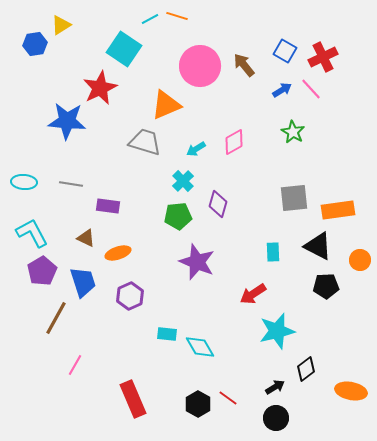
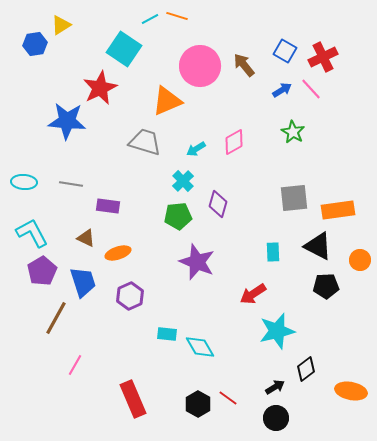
orange triangle at (166, 105): moved 1 px right, 4 px up
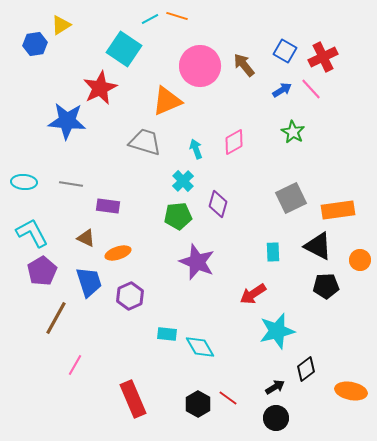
cyan arrow at (196, 149): rotated 102 degrees clockwise
gray square at (294, 198): moved 3 px left; rotated 20 degrees counterclockwise
blue trapezoid at (83, 282): moved 6 px right
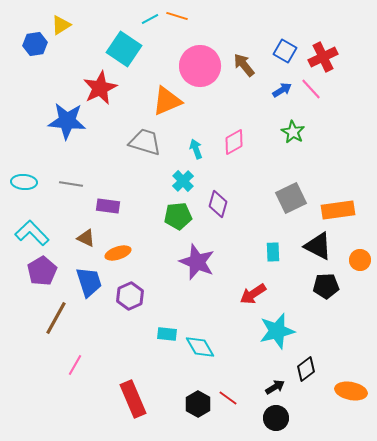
cyan L-shape at (32, 233): rotated 16 degrees counterclockwise
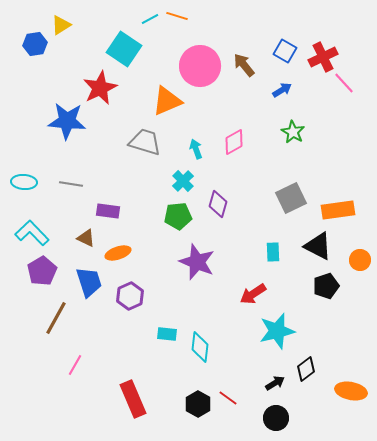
pink line at (311, 89): moved 33 px right, 6 px up
purple rectangle at (108, 206): moved 5 px down
black pentagon at (326, 286): rotated 15 degrees counterclockwise
cyan diamond at (200, 347): rotated 36 degrees clockwise
black arrow at (275, 387): moved 4 px up
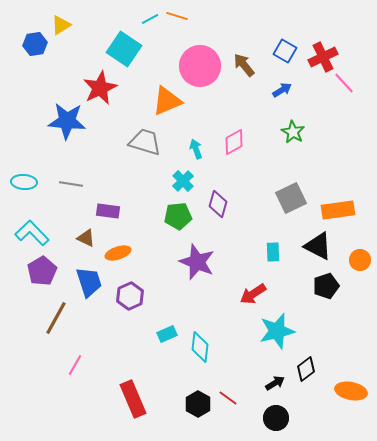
cyan rectangle at (167, 334): rotated 30 degrees counterclockwise
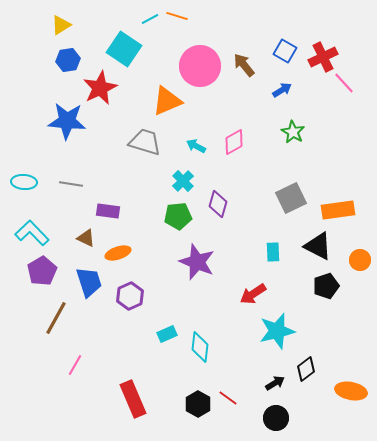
blue hexagon at (35, 44): moved 33 px right, 16 px down
cyan arrow at (196, 149): moved 3 px up; rotated 42 degrees counterclockwise
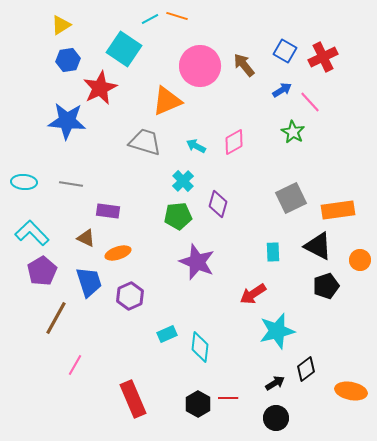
pink line at (344, 83): moved 34 px left, 19 px down
red line at (228, 398): rotated 36 degrees counterclockwise
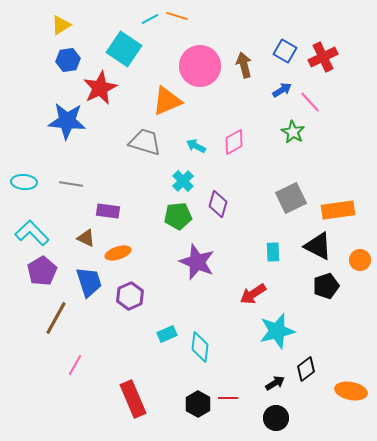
brown arrow at (244, 65): rotated 25 degrees clockwise
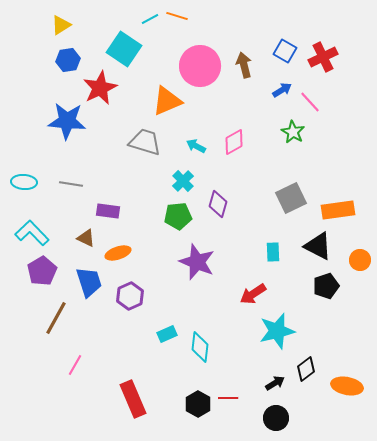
orange ellipse at (351, 391): moved 4 px left, 5 px up
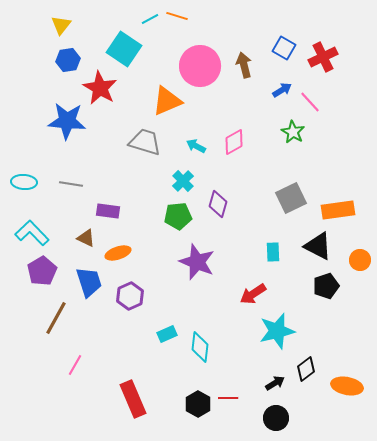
yellow triangle at (61, 25): rotated 20 degrees counterclockwise
blue square at (285, 51): moved 1 px left, 3 px up
red star at (100, 88): rotated 16 degrees counterclockwise
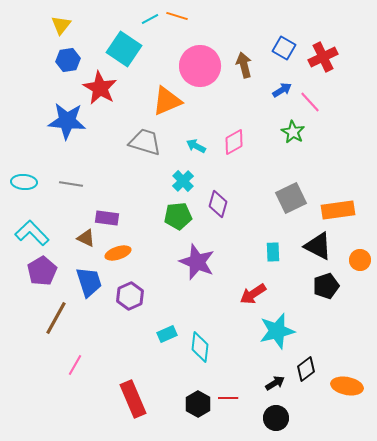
purple rectangle at (108, 211): moved 1 px left, 7 px down
